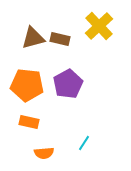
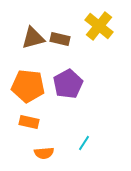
yellow cross: rotated 8 degrees counterclockwise
orange pentagon: moved 1 px right, 1 px down
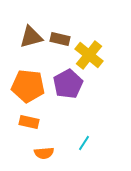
yellow cross: moved 10 px left, 29 px down
brown triangle: moved 2 px left, 1 px up
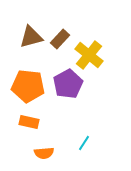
brown rectangle: rotated 60 degrees counterclockwise
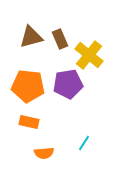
brown rectangle: rotated 66 degrees counterclockwise
purple pentagon: rotated 20 degrees clockwise
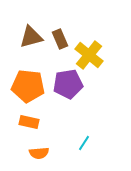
orange semicircle: moved 5 px left
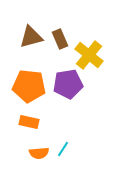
orange pentagon: moved 1 px right
cyan line: moved 21 px left, 6 px down
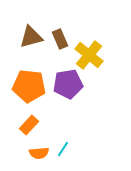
orange rectangle: moved 3 px down; rotated 60 degrees counterclockwise
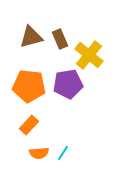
cyan line: moved 4 px down
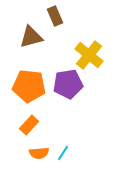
brown rectangle: moved 5 px left, 23 px up
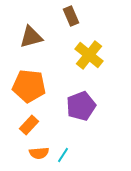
brown rectangle: moved 16 px right
purple pentagon: moved 13 px right, 22 px down; rotated 12 degrees counterclockwise
cyan line: moved 2 px down
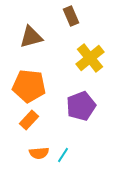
yellow cross: moved 1 px right, 3 px down; rotated 12 degrees clockwise
orange rectangle: moved 5 px up
